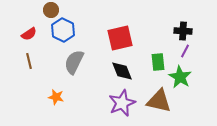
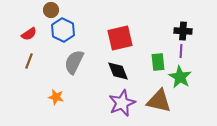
purple line: moved 4 px left; rotated 24 degrees counterclockwise
brown line: rotated 35 degrees clockwise
black diamond: moved 4 px left
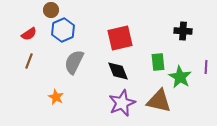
blue hexagon: rotated 10 degrees clockwise
purple line: moved 25 px right, 16 px down
orange star: rotated 14 degrees clockwise
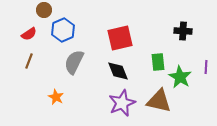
brown circle: moved 7 px left
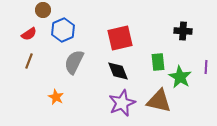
brown circle: moved 1 px left
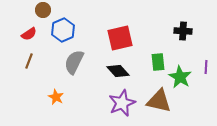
black diamond: rotated 20 degrees counterclockwise
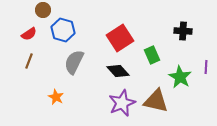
blue hexagon: rotated 20 degrees counterclockwise
red square: rotated 20 degrees counterclockwise
green rectangle: moved 6 px left, 7 px up; rotated 18 degrees counterclockwise
brown triangle: moved 3 px left
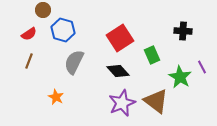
purple line: moved 4 px left; rotated 32 degrees counterclockwise
brown triangle: rotated 24 degrees clockwise
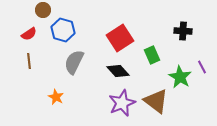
brown line: rotated 28 degrees counterclockwise
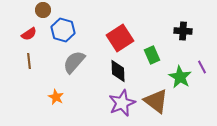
gray semicircle: rotated 15 degrees clockwise
black diamond: rotated 40 degrees clockwise
